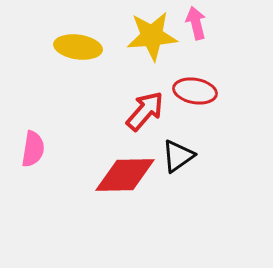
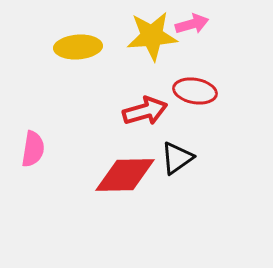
pink arrow: moved 4 px left, 1 px down; rotated 88 degrees clockwise
yellow ellipse: rotated 12 degrees counterclockwise
red arrow: rotated 33 degrees clockwise
black triangle: moved 1 px left, 2 px down
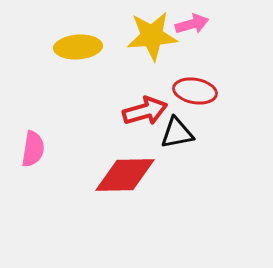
black triangle: moved 25 px up; rotated 24 degrees clockwise
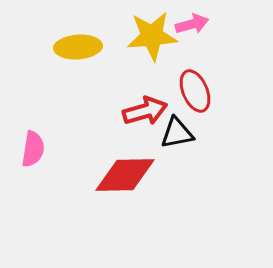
red ellipse: rotated 57 degrees clockwise
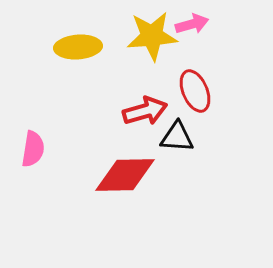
black triangle: moved 4 px down; rotated 15 degrees clockwise
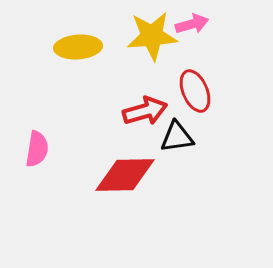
black triangle: rotated 12 degrees counterclockwise
pink semicircle: moved 4 px right
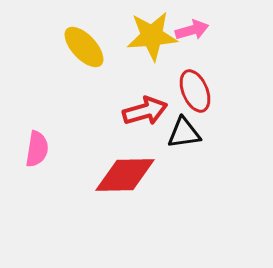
pink arrow: moved 6 px down
yellow ellipse: moved 6 px right; rotated 51 degrees clockwise
black triangle: moved 7 px right, 4 px up
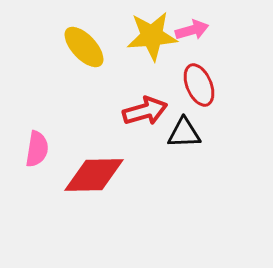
red ellipse: moved 4 px right, 6 px up
black triangle: rotated 6 degrees clockwise
red diamond: moved 31 px left
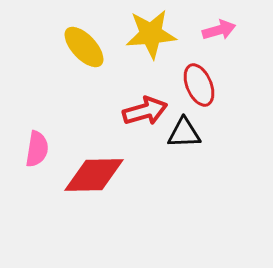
pink arrow: moved 27 px right
yellow star: moved 1 px left, 2 px up
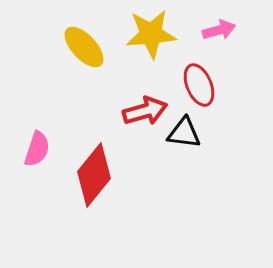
black triangle: rotated 9 degrees clockwise
pink semicircle: rotated 9 degrees clockwise
red diamond: rotated 50 degrees counterclockwise
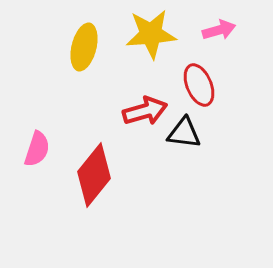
yellow ellipse: rotated 57 degrees clockwise
